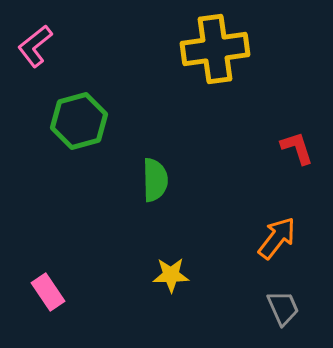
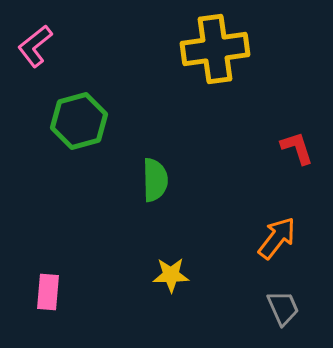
pink rectangle: rotated 39 degrees clockwise
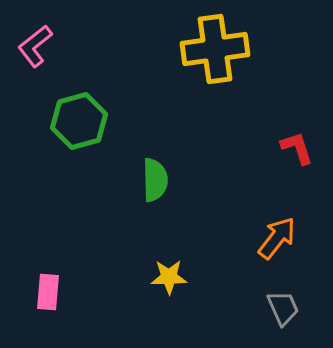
yellow star: moved 2 px left, 2 px down
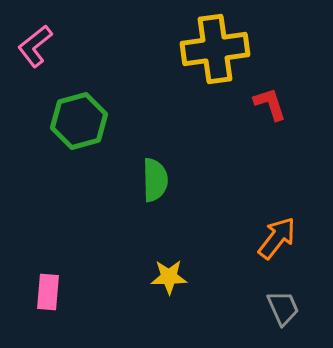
red L-shape: moved 27 px left, 44 px up
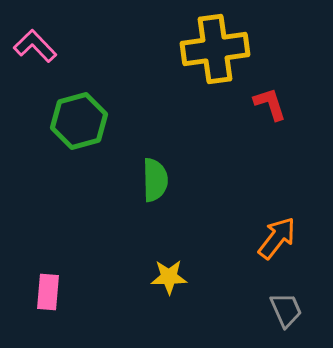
pink L-shape: rotated 84 degrees clockwise
gray trapezoid: moved 3 px right, 2 px down
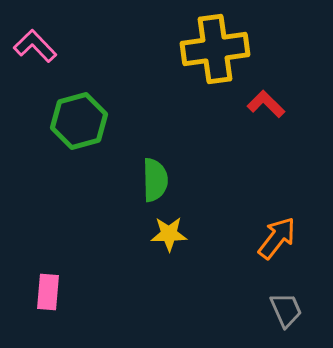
red L-shape: moved 4 px left; rotated 27 degrees counterclockwise
yellow star: moved 43 px up
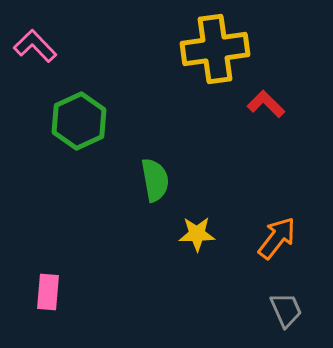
green hexagon: rotated 10 degrees counterclockwise
green semicircle: rotated 9 degrees counterclockwise
yellow star: moved 28 px right
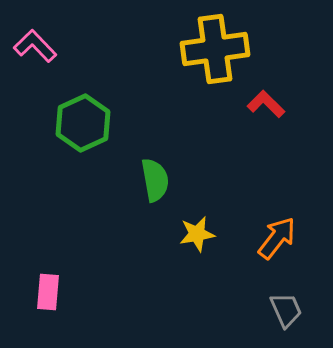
green hexagon: moved 4 px right, 2 px down
yellow star: rotated 9 degrees counterclockwise
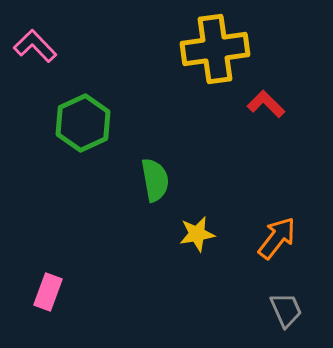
pink rectangle: rotated 15 degrees clockwise
